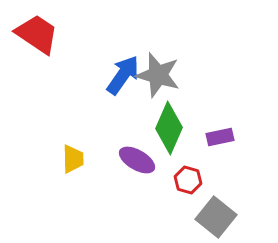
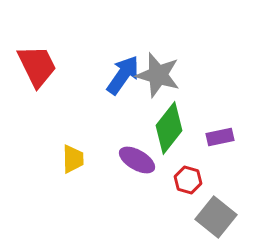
red trapezoid: moved 32 px down; rotated 30 degrees clockwise
green diamond: rotated 15 degrees clockwise
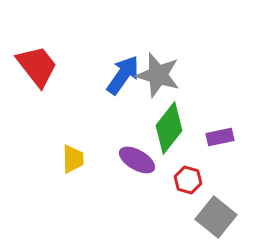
red trapezoid: rotated 12 degrees counterclockwise
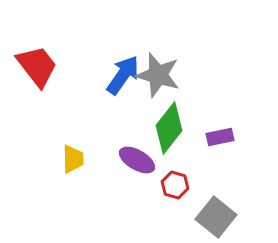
red hexagon: moved 13 px left, 5 px down
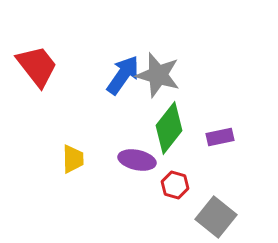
purple ellipse: rotated 18 degrees counterclockwise
